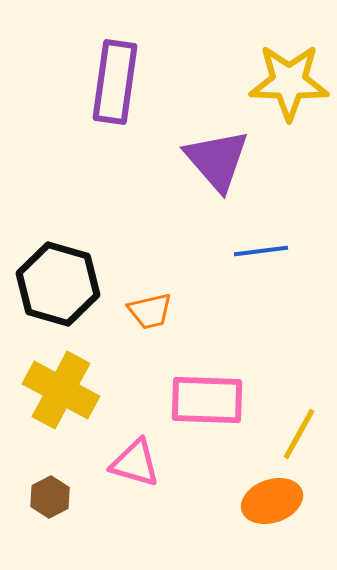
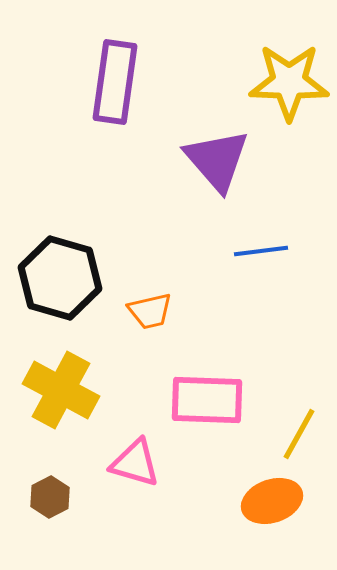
black hexagon: moved 2 px right, 6 px up
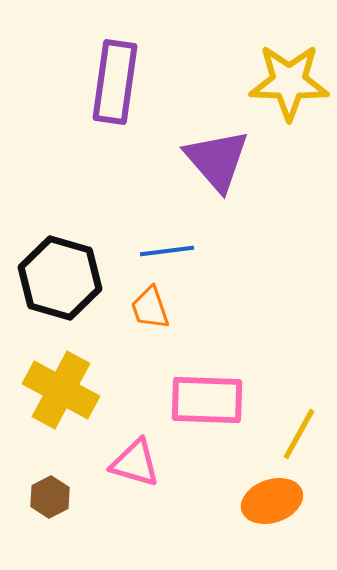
blue line: moved 94 px left
orange trapezoid: moved 3 px up; rotated 84 degrees clockwise
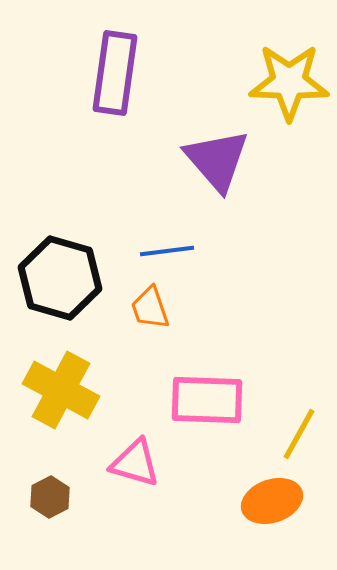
purple rectangle: moved 9 px up
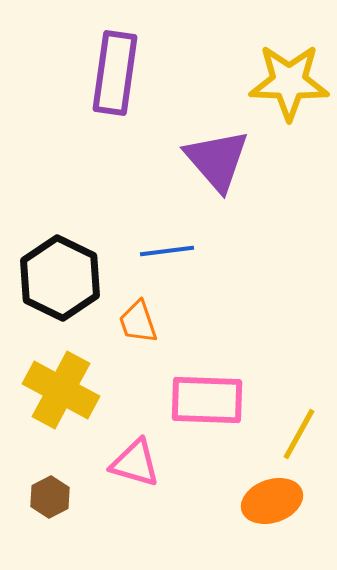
black hexagon: rotated 10 degrees clockwise
orange trapezoid: moved 12 px left, 14 px down
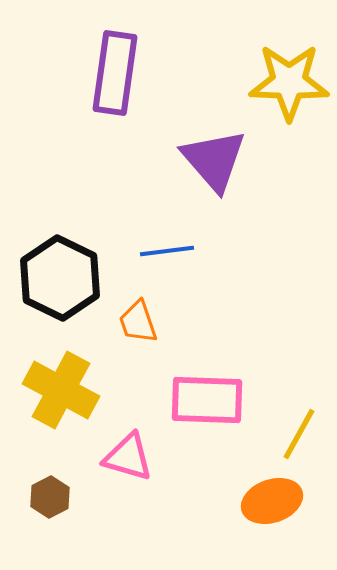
purple triangle: moved 3 px left
pink triangle: moved 7 px left, 6 px up
